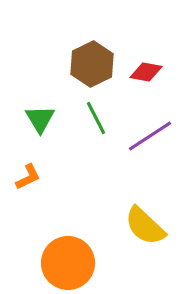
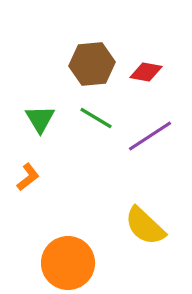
brown hexagon: rotated 21 degrees clockwise
green line: rotated 32 degrees counterclockwise
orange L-shape: rotated 12 degrees counterclockwise
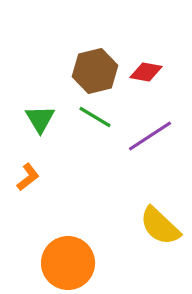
brown hexagon: moved 3 px right, 7 px down; rotated 9 degrees counterclockwise
green line: moved 1 px left, 1 px up
yellow semicircle: moved 15 px right
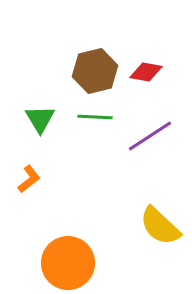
green line: rotated 28 degrees counterclockwise
orange L-shape: moved 1 px right, 2 px down
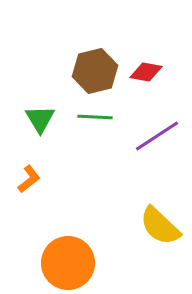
purple line: moved 7 px right
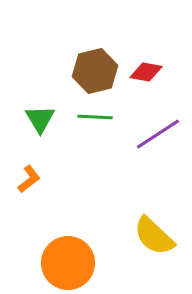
purple line: moved 1 px right, 2 px up
yellow semicircle: moved 6 px left, 10 px down
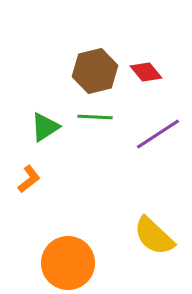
red diamond: rotated 40 degrees clockwise
green triangle: moved 5 px right, 8 px down; rotated 28 degrees clockwise
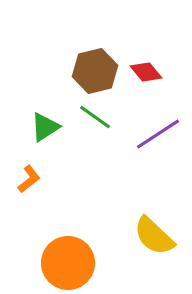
green line: rotated 32 degrees clockwise
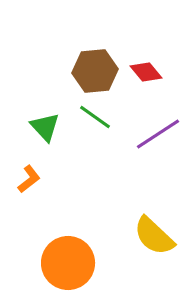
brown hexagon: rotated 9 degrees clockwise
green triangle: rotated 40 degrees counterclockwise
